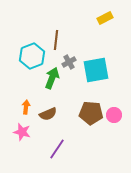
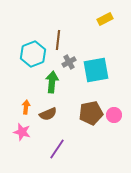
yellow rectangle: moved 1 px down
brown line: moved 2 px right
cyan hexagon: moved 1 px right, 2 px up
green arrow: moved 4 px down; rotated 15 degrees counterclockwise
brown pentagon: rotated 15 degrees counterclockwise
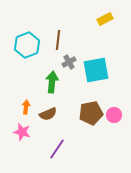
cyan hexagon: moved 6 px left, 9 px up
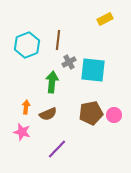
cyan square: moved 3 px left; rotated 16 degrees clockwise
purple line: rotated 10 degrees clockwise
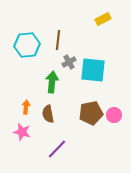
yellow rectangle: moved 2 px left
cyan hexagon: rotated 15 degrees clockwise
brown semicircle: rotated 102 degrees clockwise
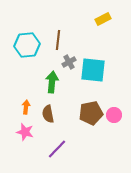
pink star: moved 3 px right
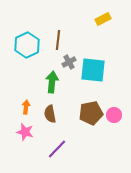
cyan hexagon: rotated 20 degrees counterclockwise
brown semicircle: moved 2 px right
